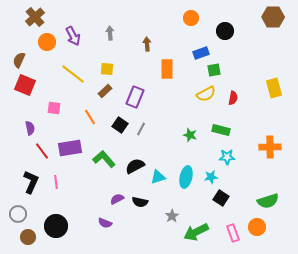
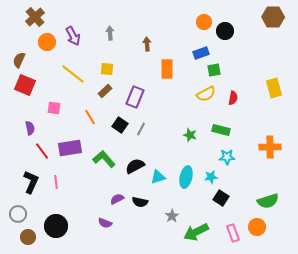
orange circle at (191, 18): moved 13 px right, 4 px down
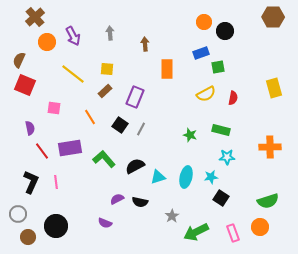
brown arrow at (147, 44): moved 2 px left
green square at (214, 70): moved 4 px right, 3 px up
orange circle at (257, 227): moved 3 px right
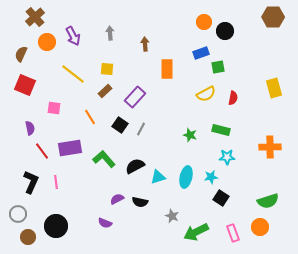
brown semicircle at (19, 60): moved 2 px right, 6 px up
purple rectangle at (135, 97): rotated 20 degrees clockwise
gray star at (172, 216): rotated 16 degrees counterclockwise
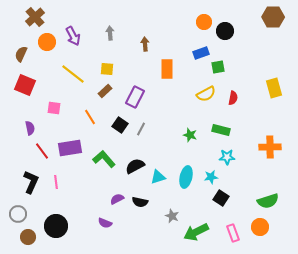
purple rectangle at (135, 97): rotated 15 degrees counterclockwise
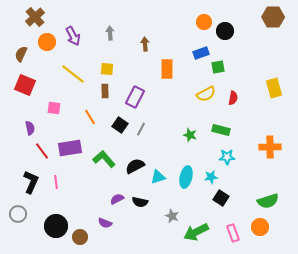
brown rectangle at (105, 91): rotated 48 degrees counterclockwise
brown circle at (28, 237): moved 52 px right
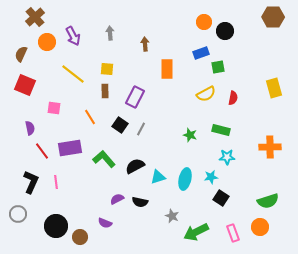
cyan ellipse at (186, 177): moved 1 px left, 2 px down
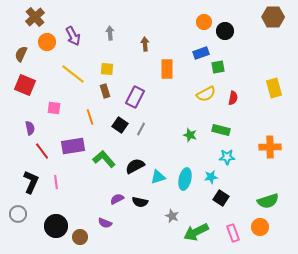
brown rectangle at (105, 91): rotated 16 degrees counterclockwise
orange line at (90, 117): rotated 14 degrees clockwise
purple rectangle at (70, 148): moved 3 px right, 2 px up
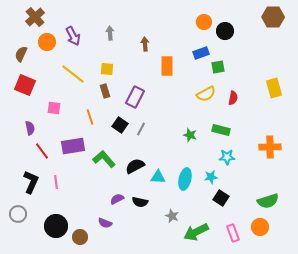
orange rectangle at (167, 69): moved 3 px up
cyan triangle at (158, 177): rotated 21 degrees clockwise
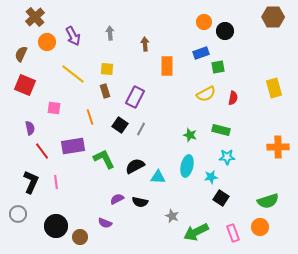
orange cross at (270, 147): moved 8 px right
green L-shape at (104, 159): rotated 15 degrees clockwise
cyan ellipse at (185, 179): moved 2 px right, 13 px up
